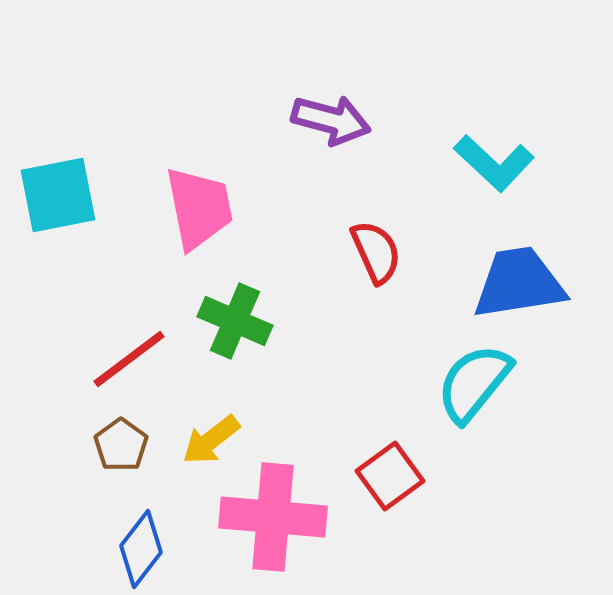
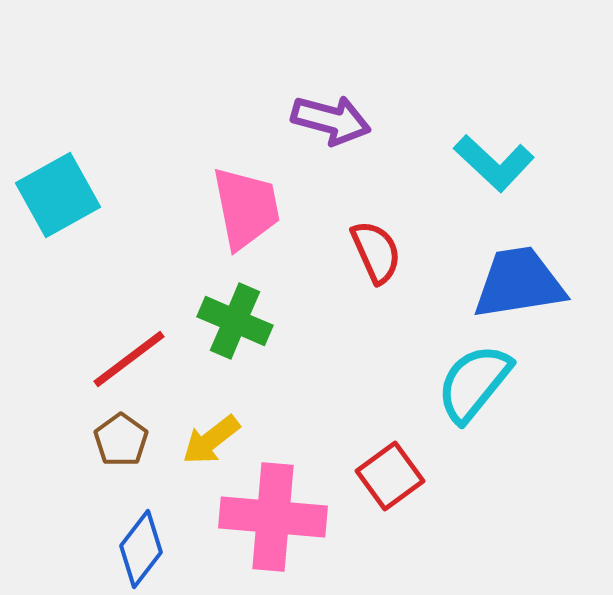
cyan square: rotated 18 degrees counterclockwise
pink trapezoid: moved 47 px right
brown pentagon: moved 5 px up
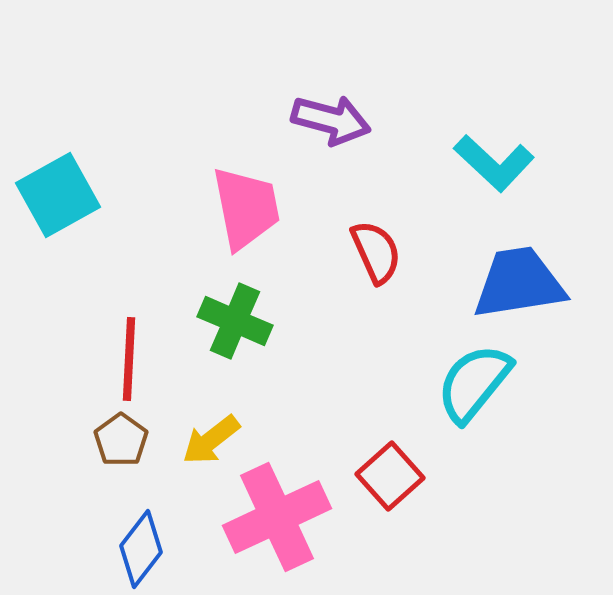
red line: rotated 50 degrees counterclockwise
red square: rotated 6 degrees counterclockwise
pink cross: moved 4 px right; rotated 30 degrees counterclockwise
